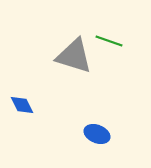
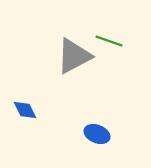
gray triangle: rotated 45 degrees counterclockwise
blue diamond: moved 3 px right, 5 px down
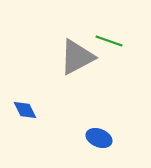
gray triangle: moved 3 px right, 1 px down
blue ellipse: moved 2 px right, 4 px down
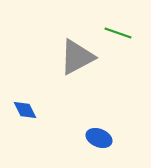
green line: moved 9 px right, 8 px up
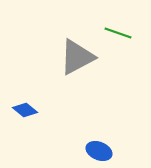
blue diamond: rotated 25 degrees counterclockwise
blue ellipse: moved 13 px down
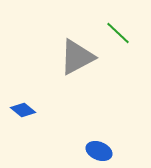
green line: rotated 24 degrees clockwise
blue diamond: moved 2 px left
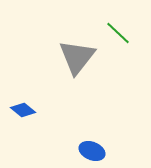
gray triangle: rotated 24 degrees counterclockwise
blue ellipse: moved 7 px left
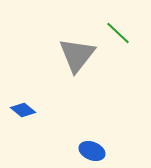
gray triangle: moved 2 px up
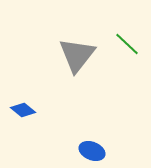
green line: moved 9 px right, 11 px down
